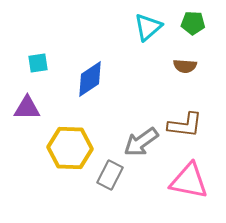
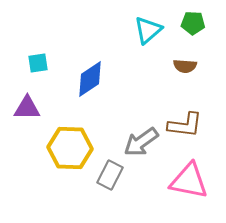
cyan triangle: moved 3 px down
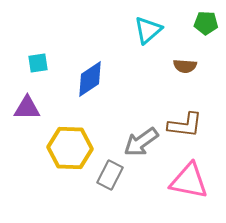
green pentagon: moved 13 px right
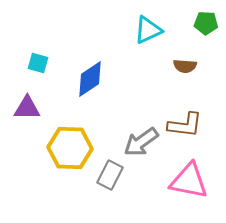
cyan triangle: rotated 16 degrees clockwise
cyan square: rotated 25 degrees clockwise
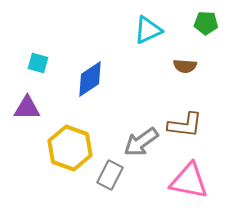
yellow hexagon: rotated 18 degrees clockwise
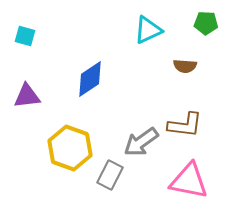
cyan square: moved 13 px left, 27 px up
purple triangle: moved 12 px up; rotated 8 degrees counterclockwise
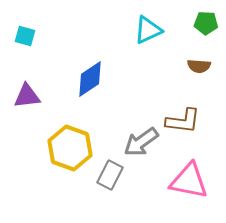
brown semicircle: moved 14 px right
brown L-shape: moved 2 px left, 4 px up
